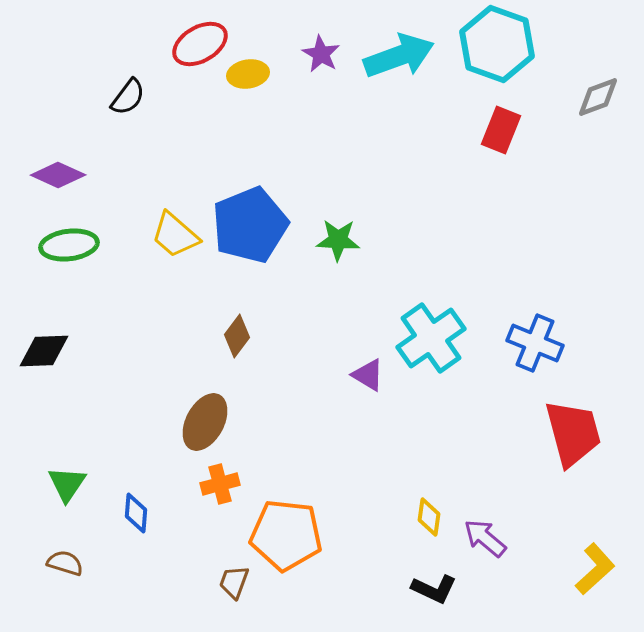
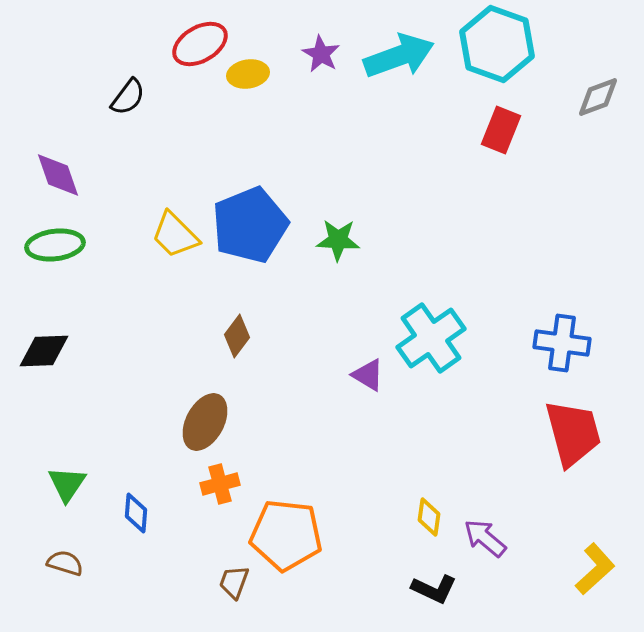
purple diamond: rotated 46 degrees clockwise
yellow trapezoid: rotated 4 degrees clockwise
green ellipse: moved 14 px left
blue cross: moved 27 px right; rotated 14 degrees counterclockwise
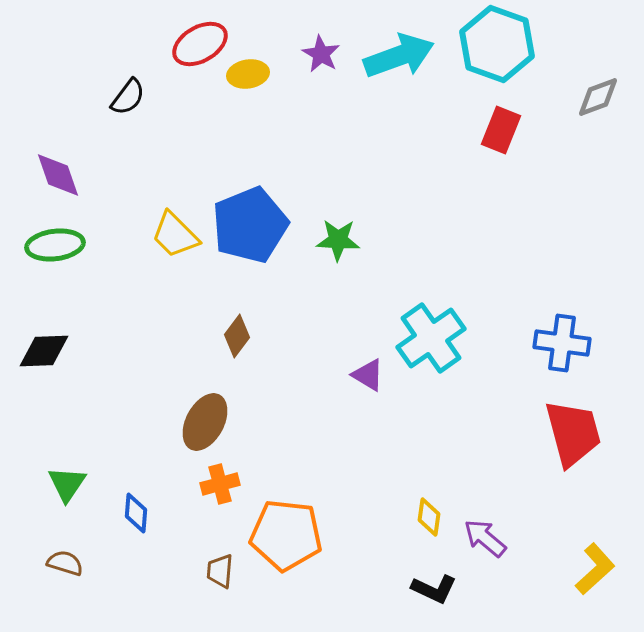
brown trapezoid: moved 14 px left, 11 px up; rotated 15 degrees counterclockwise
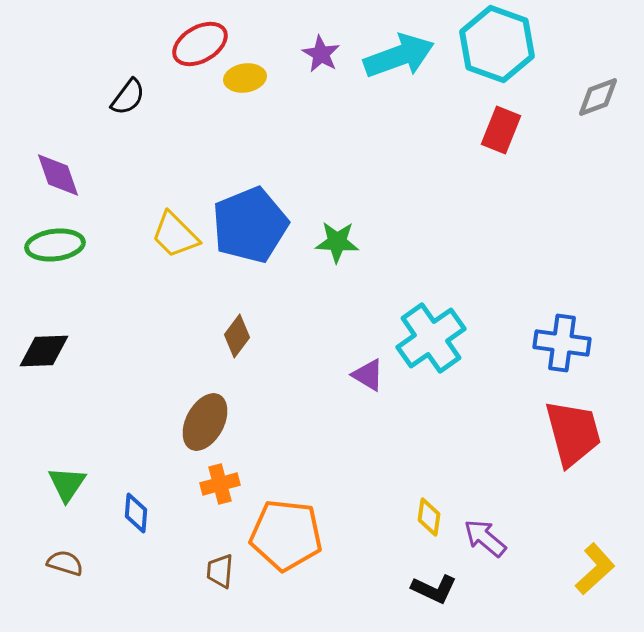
yellow ellipse: moved 3 px left, 4 px down
green star: moved 1 px left, 2 px down
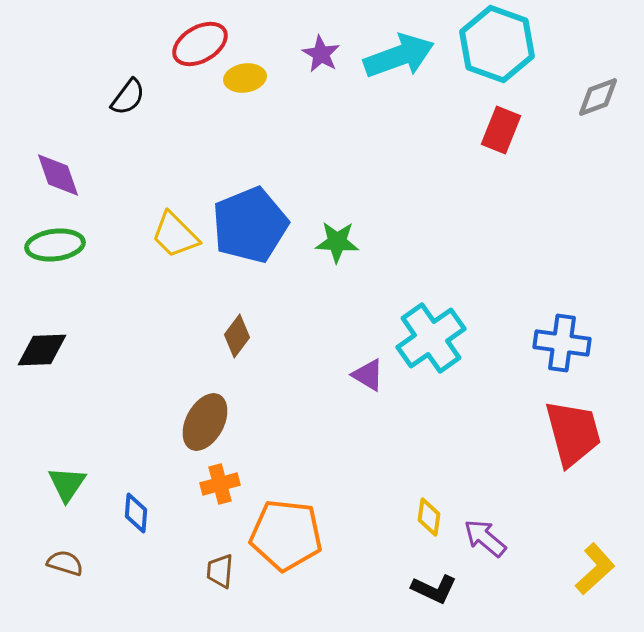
black diamond: moved 2 px left, 1 px up
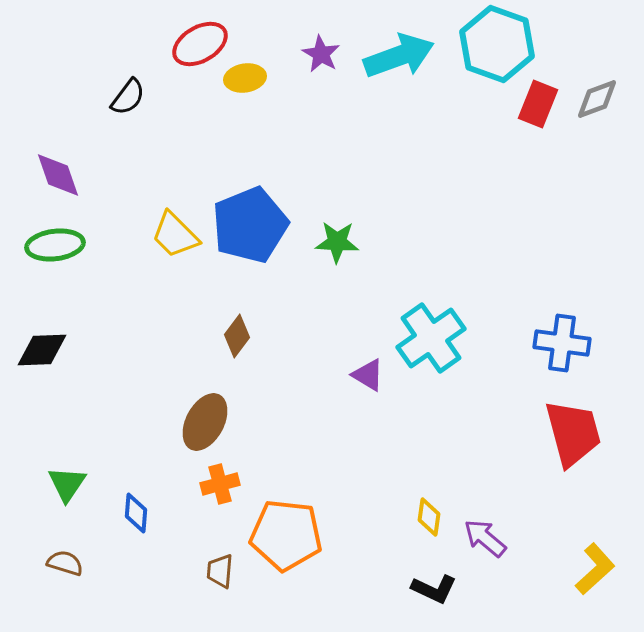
gray diamond: moved 1 px left, 2 px down
red rectangle: moved 37 px right, 26 px up
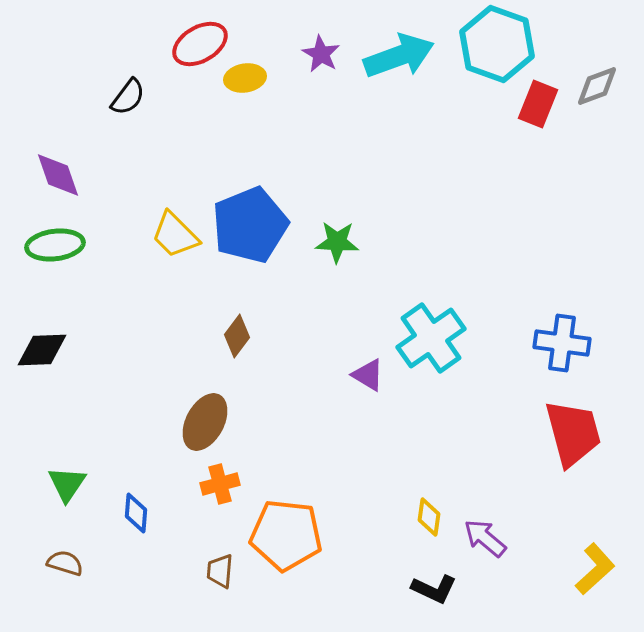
gray diamond: moved 13 px up
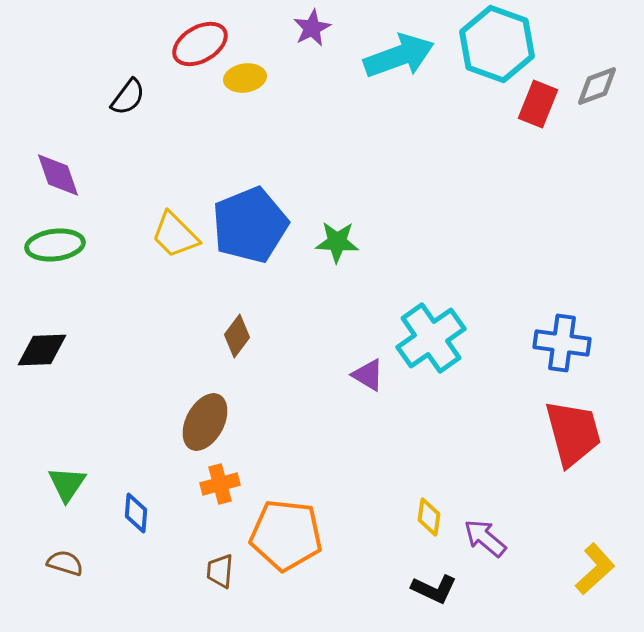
purple star: moved 9 px left, 26 px up; rotated 15 degrees clockwise
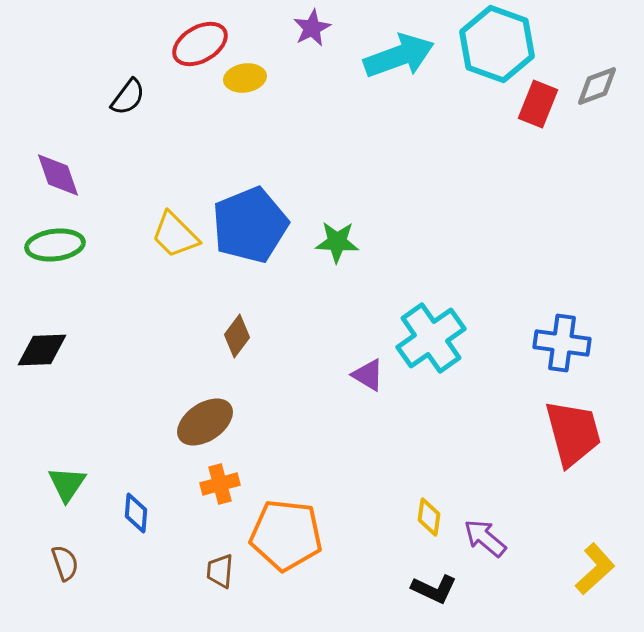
brown ellipse: rotated 28 degrees clockwise
brown semicircle: rotated 54 degrees clockwise
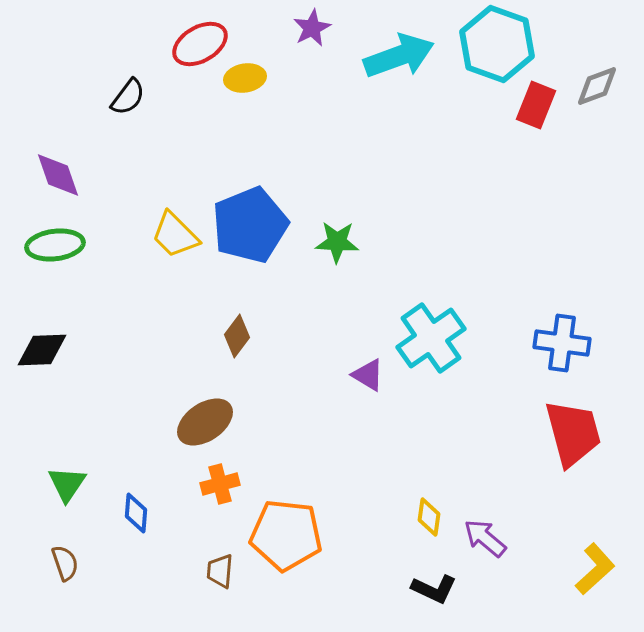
red rectangle: moved 2 px left, 1 px down
